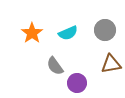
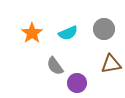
gray circle: moved 1 px left, 1 px up
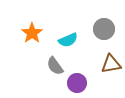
cyan semicircle: moved 7 px down
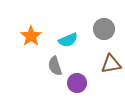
orange star: moved 1 px left, 3 px down
gray semicircle: rotated 18 degrees clockwise
